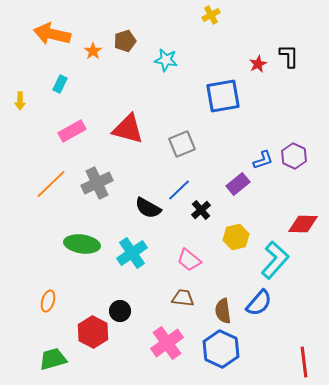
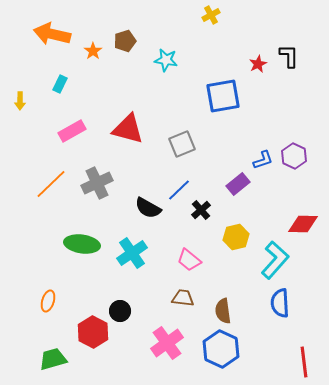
blue semicircle: moved 21 px right; rotated 136 degrees clockwise
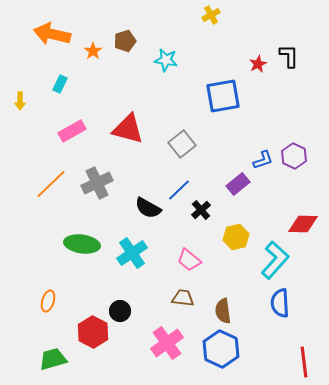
gray square: rotated 16 degrees counterclockwise
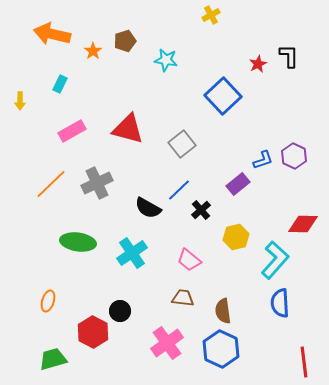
blue square: rotated 33 degrees counterclockwise
green ellipse: moved 4 px left, 2 px up
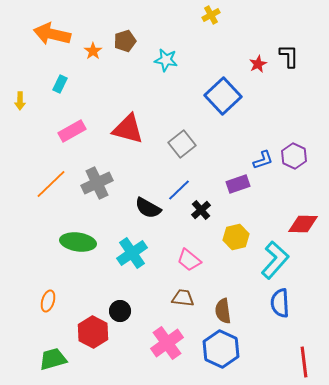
purple rectangle: rotated 20 degrees clockwise
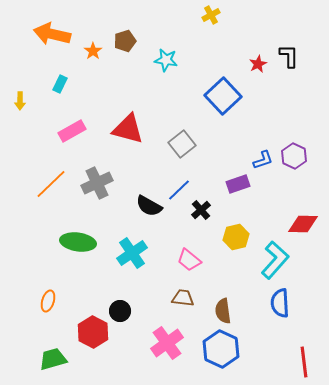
black semicircle: moved 1 px right, 2 px up
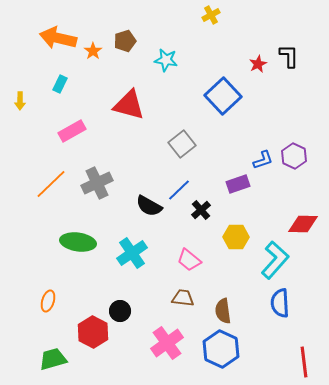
orange arrow: moved 6 px right, 4 px down
red triangle: moved 1 px right, 24 px up
yellow hexagon: rotated 15 degrees clockwise
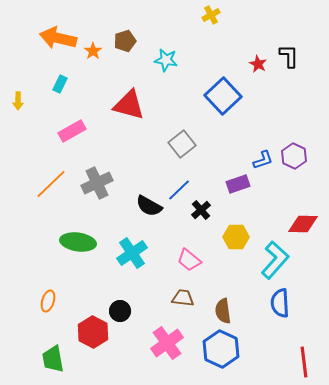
red star: rotated 18 degrees counterclockwise
yellow arrow: moved 2 px left
green trapezoid: rotated 84 degrees counterclockwise
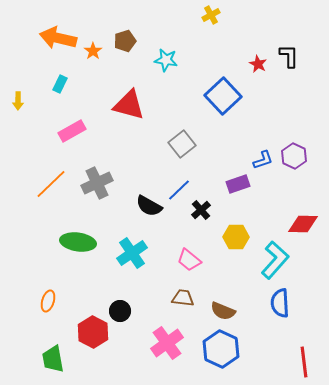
brown semicircle: rotated 60 degrees counterclockwise
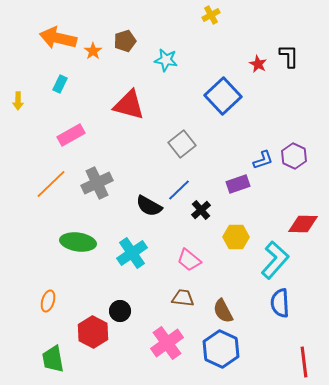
pink rectangle: moved 1 px left, 4 px down
brown semicircle: rotated 40 degrees clockwise
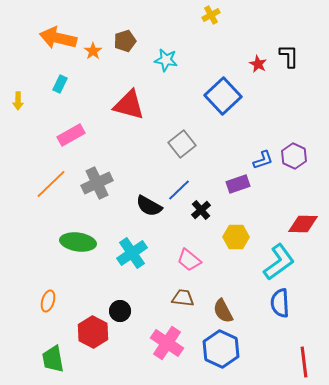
cyan L-shape: moved 4 px right, 2 px down; rotated 12 degrees clockwise
pink cross: rotated 20 degrees counterclockwise
